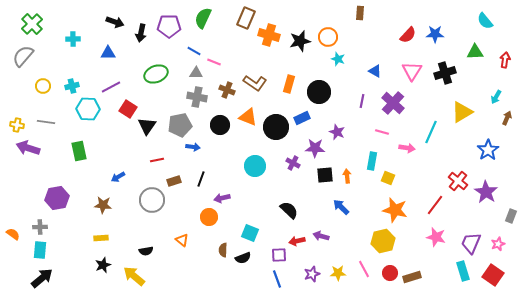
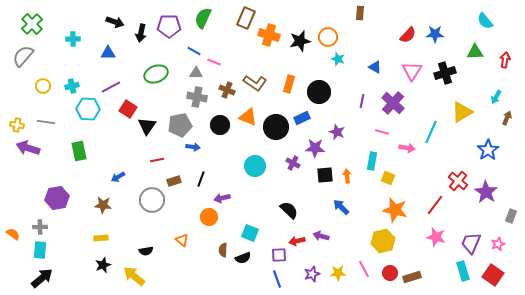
blue triangle at (375, 71): moved 4 px up
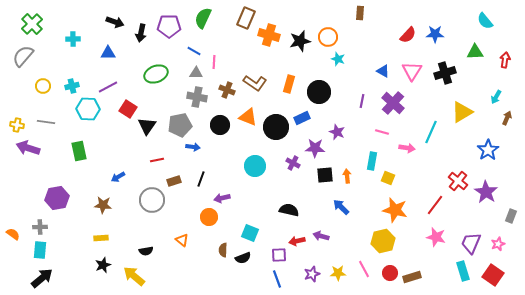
pink line at (214, 62): rotated 72 degrees clockwise
blue triangle at (375, 67): moved 8 px right, 4 px down
purple line at (111, 87): moved 3 px left
black semicircle at (289, 210): rotated 30 degrees counterclockwise
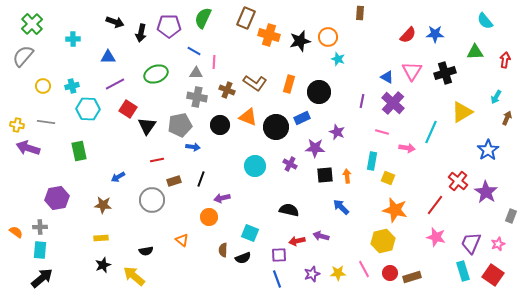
blue triangle at (108, 53): moved 4 px down
blue triangle at (383, 71): moved 4 px right, 6 px down
purple line at (108, 87): moved 7 px right, 3 px up
purple cross at (293, 163): moved 3 px left, 1 px down
orange semicircle at (13, 234): moved 3 px right, 2 px up
